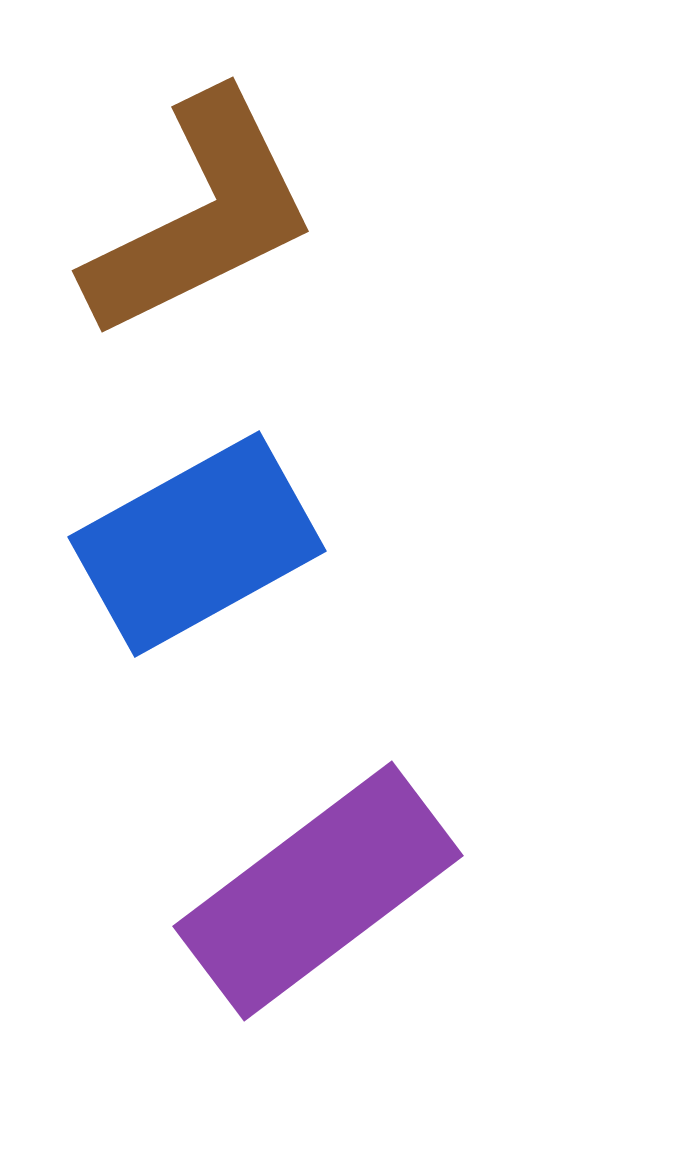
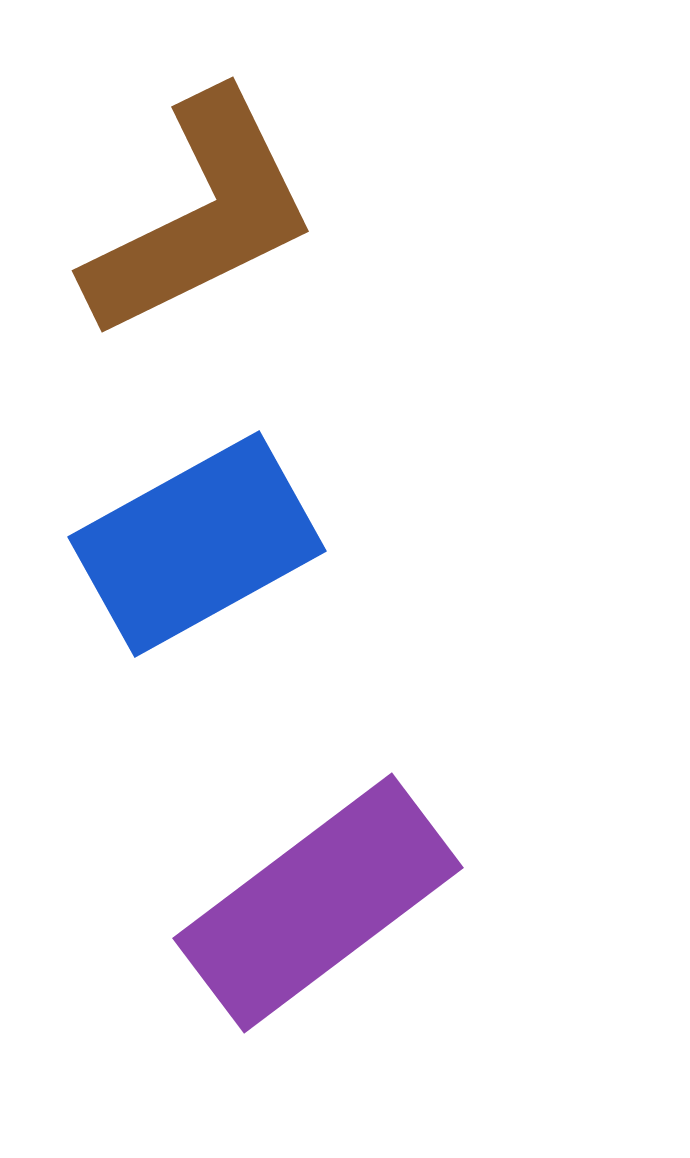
purple rectangle: moved 12 px down
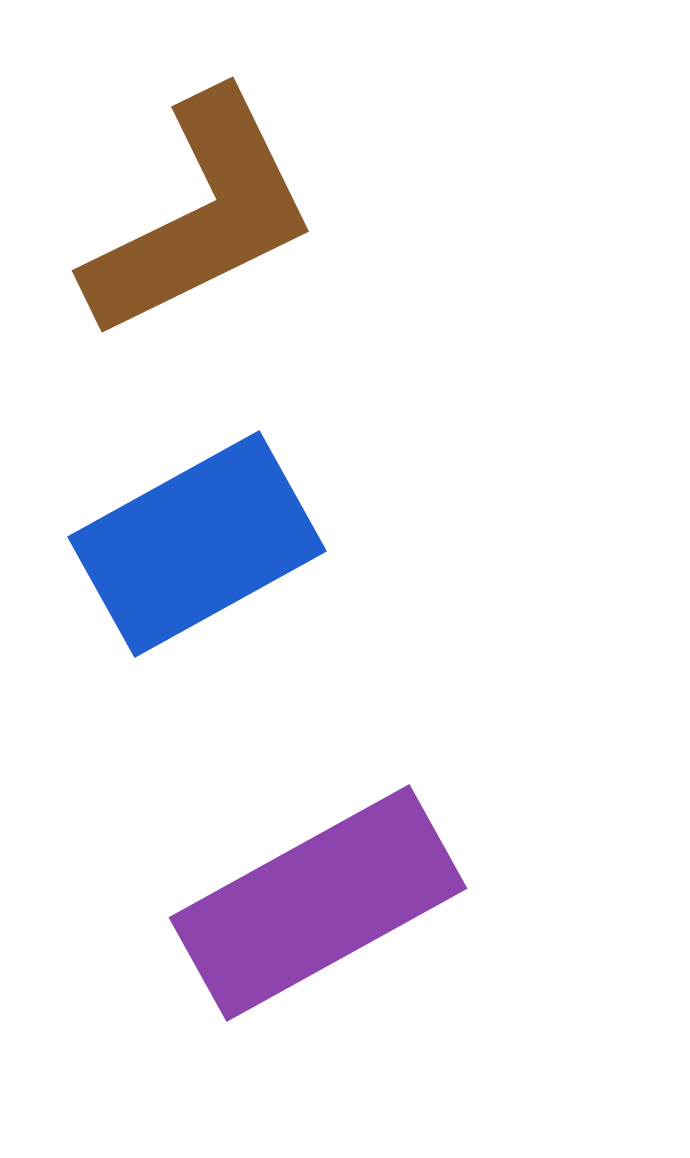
purple rectangle: rotated 8 degrees clockwise
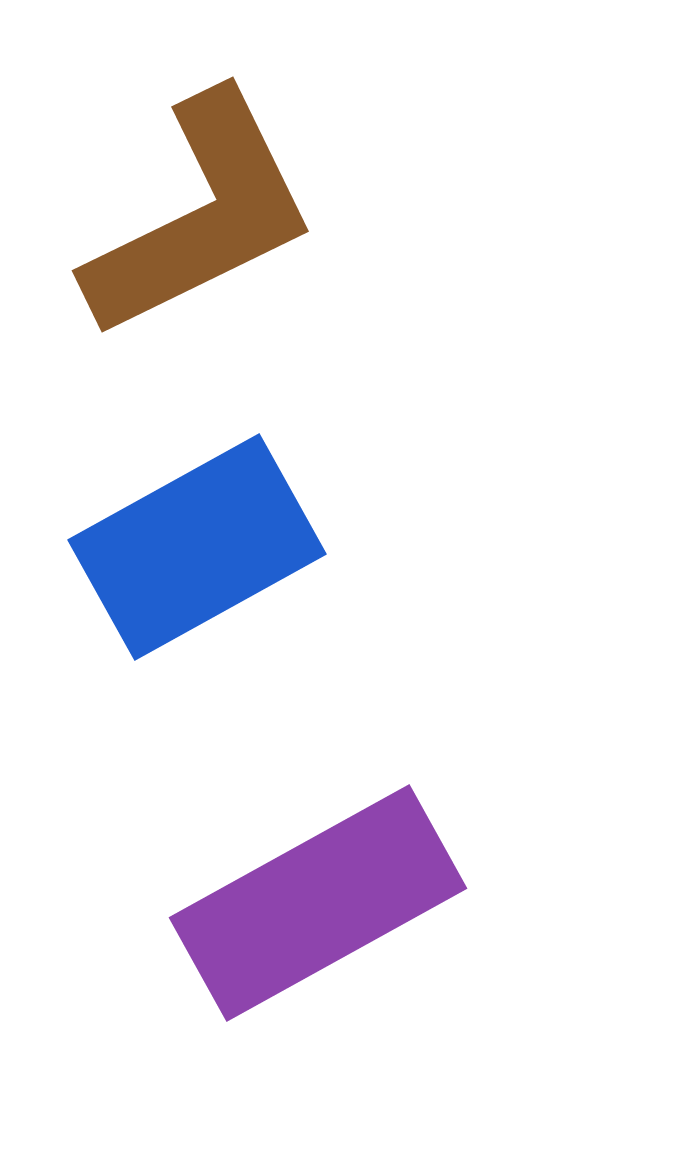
blue rectangle: moved 3 px down
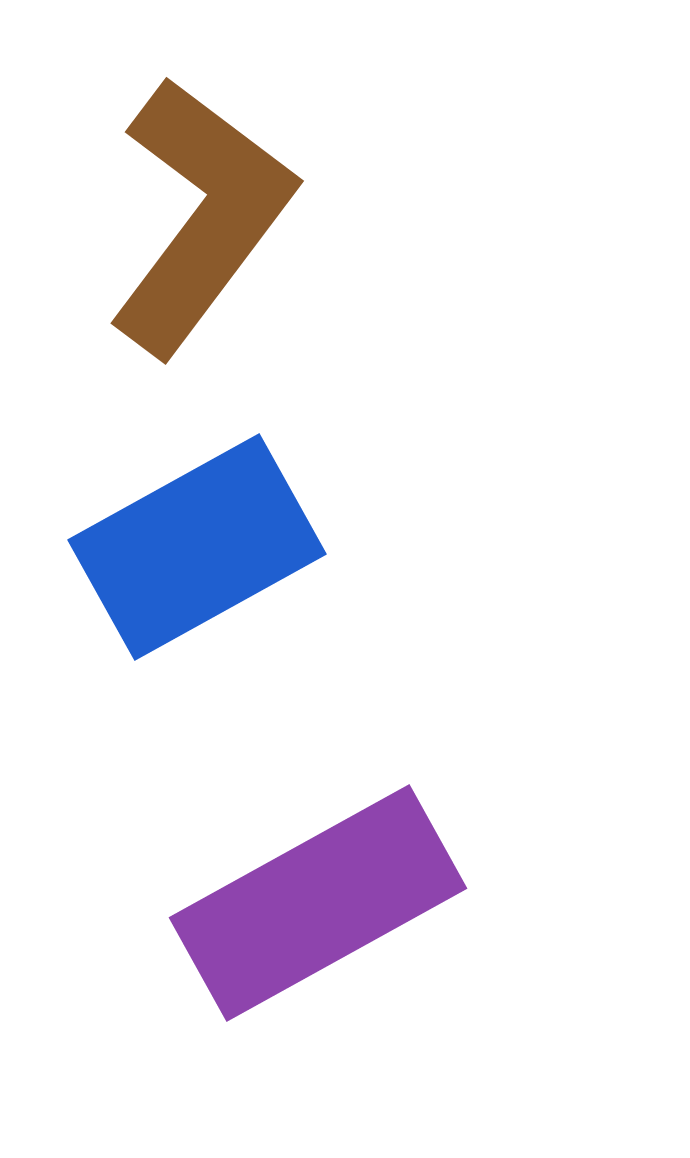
brown L-shape: rotated 27 degrees counterclockwise
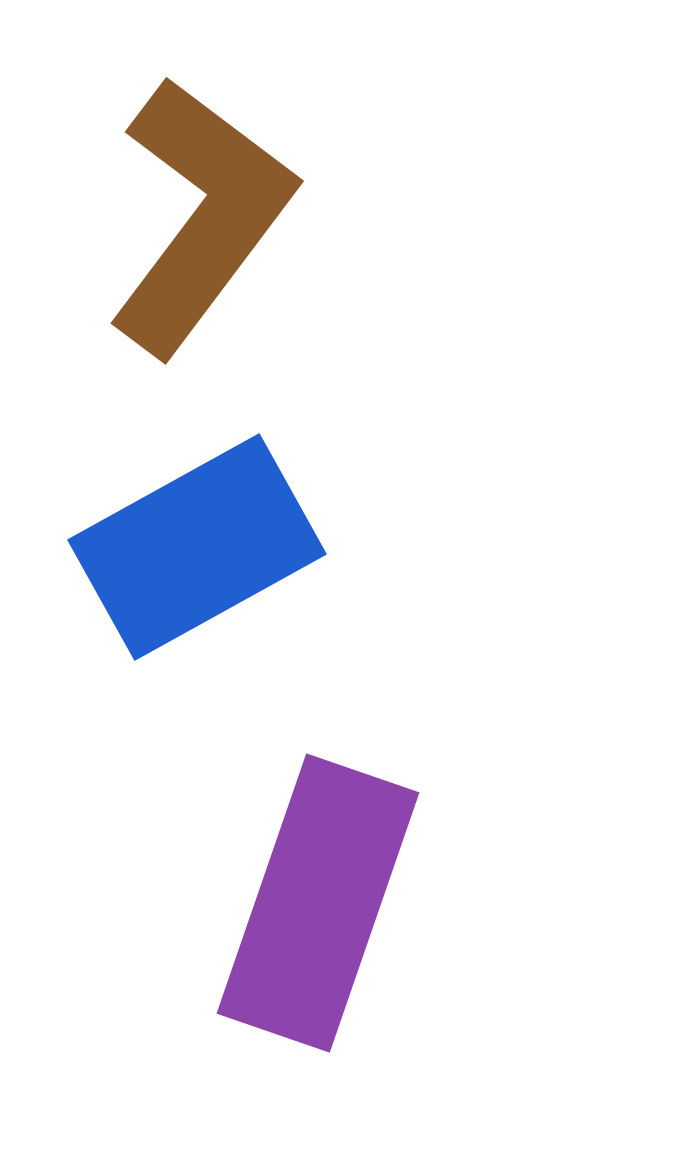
purple rectangle: rotated 42 degrees counterclockwise
